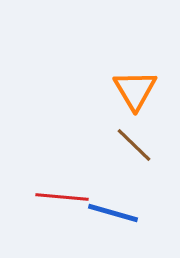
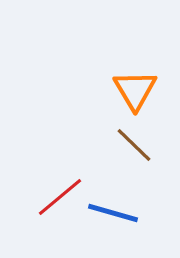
red line: moved 2 px left; rotated 45 degrees counterclockwise
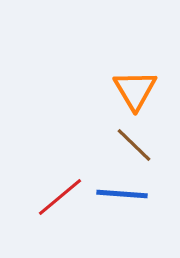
blue line: moved 9 px right, 19 px up; rotated 12 degrees counterclockwise
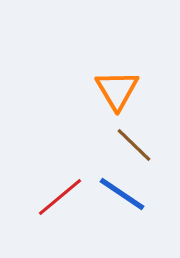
orange triangle: moved 18 px left
blue line: rotated 30 degrees clockwise
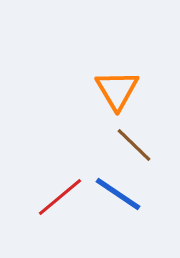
blue line: moved 4 px left
